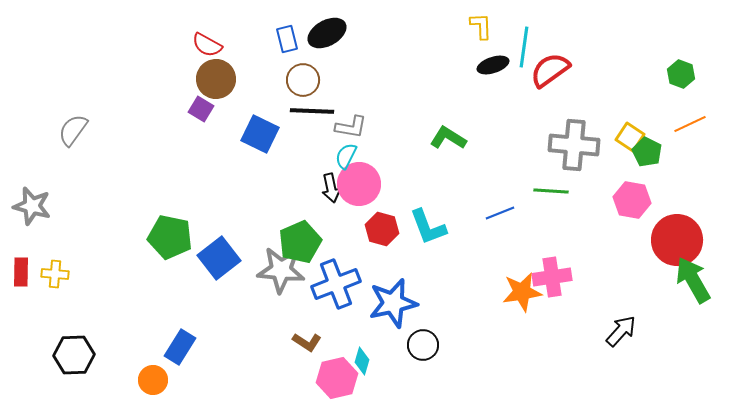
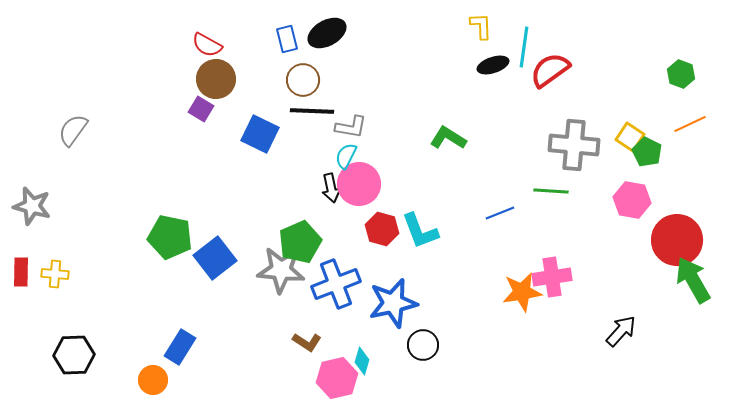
cyan L-shape at (428, 227): moved 8 px left, 4 px down
blue square at (219, 258): moved 4 px left
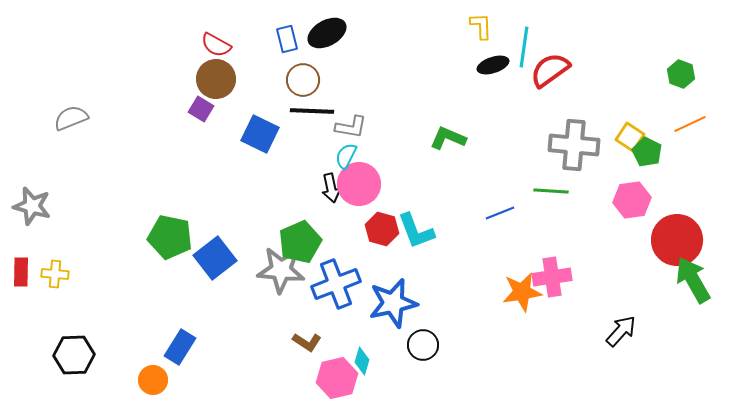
red semicircle at (207, 45): moved 9 px right
gray semicircle at (73, 130): moved 2 px left, 12 px up; rotated 32 degrees clockwise
green L-shape at (448, 138): rotated 9 degrees counterclockwise
pink hexagon at (632, 200): rotated 18 degrees counterclockwise
cyan L-shape at (420, 231): moved 4 px left
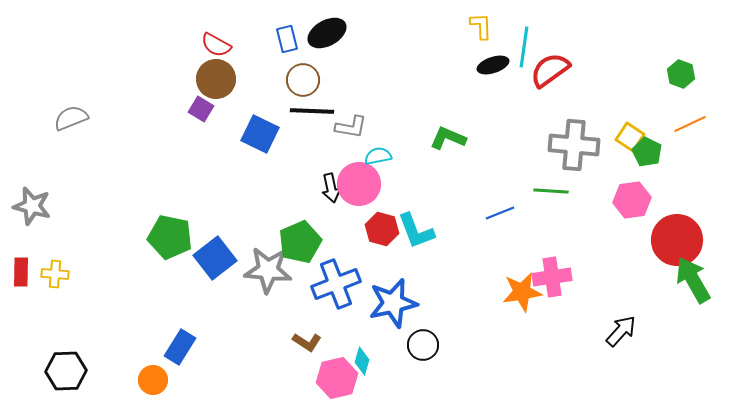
cyan semicircle at (346, 156): moved 32 px right; rotated 52 degrees clockwise
gray star at (281, 270): moved 13 px left
black hexagon at (74, 355): moved 8 px left, 16 px down
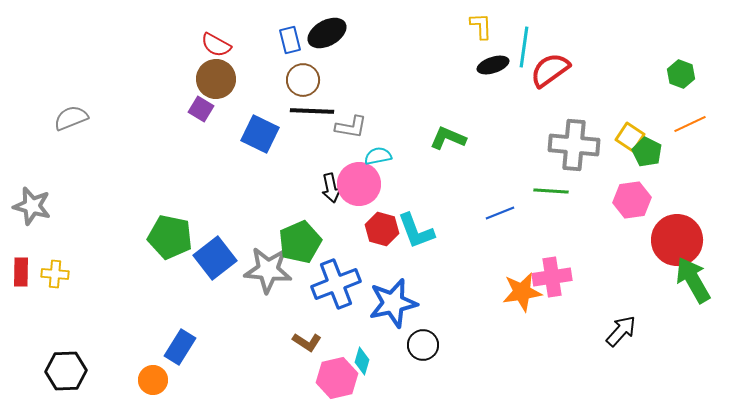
blue rectangle at (287, 39): moved 3 px right, 1 px down
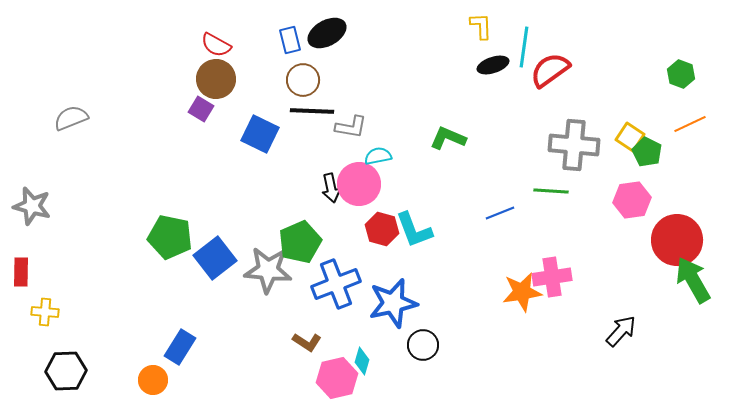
cyan L-shape at (416, 231): moved 2 px left, 1 px up
yellow cross at (55, 274): moved 10 px left, 38 px down
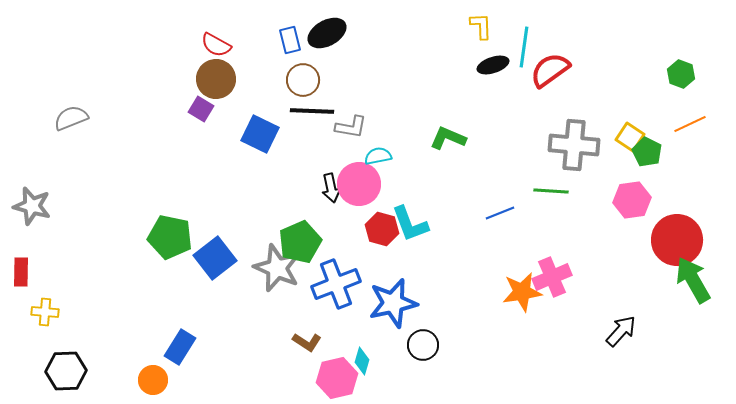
cyan L-shape at (414, 230): moved 4 px left, 6 px up
gray star at (268, 270): moved 9 px right, 2 px up; rotated 18 degrees clockwise
pink cross at (552, 277): rotated 15 degrees counterclockwise
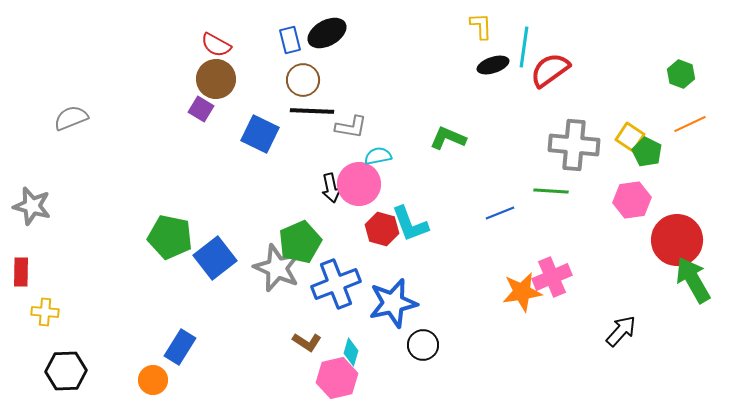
cyan diamond at (362, 361): moved 11 px left, 9 px up
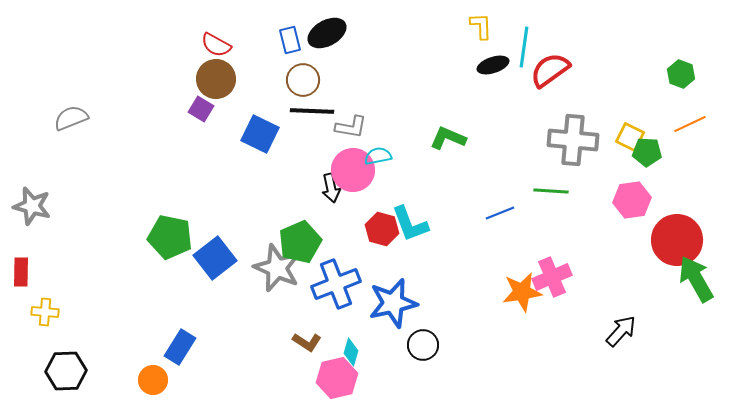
yellow square at (630, 137): rotated 8 degrees counterclockwise
gray cross at (574, 145): moved 1 px left, 5 px up
green pentagon at (647, 152): rotated 24 degrees counterclockwise
pink circle at (359, 184): moved 6 px left, 14 px up
green arrow at (693, 280): moved 3 px right, 1 px up
